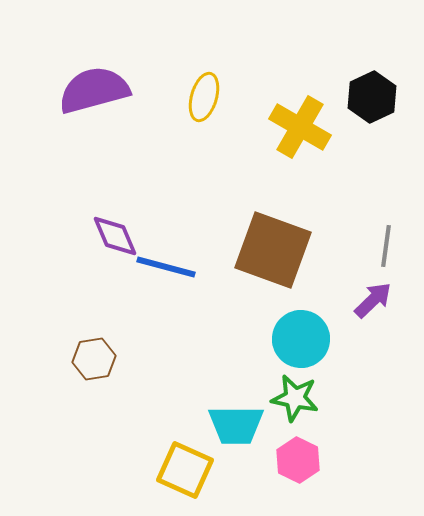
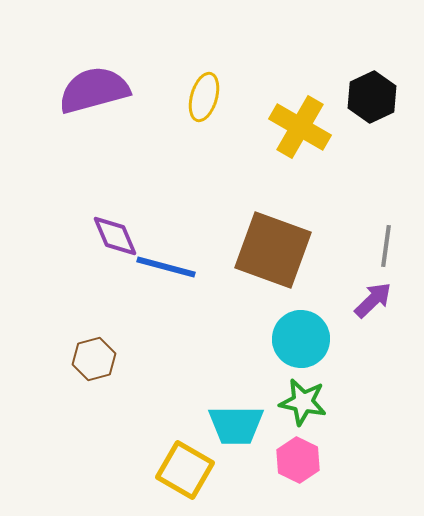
brown hexagon: rotated 6 degrees counterclockwise
green star: moved 8 px right, 4 px down
yellow square: rotated 6 degrees clockwise
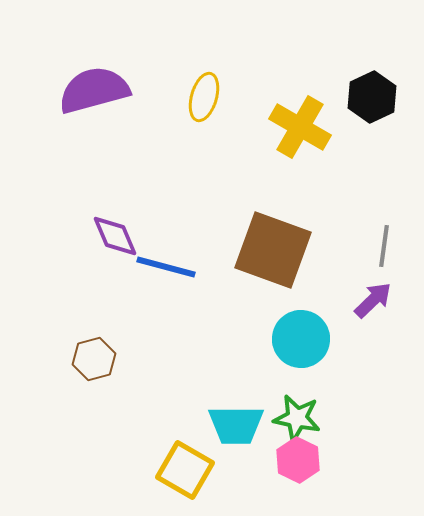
gray line: moved 2 px left
green star: moved 6 px left, 16 px down
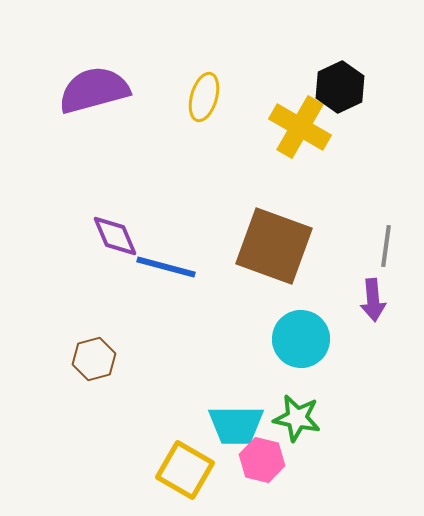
black hexagon: moved 32 px left, 10 px up
gray line: moved 2 px right
brown square: moved 1 px right, 4 px up
purple arrow: rotated 129 degrees clockwise
pink hexagon: moved 36 px left; rotated 12 degrees counterclockwise
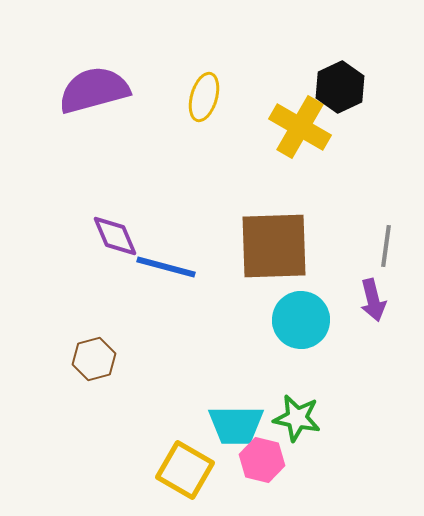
brown square: rotated 22 degrees counterclockwise
purple arrow: rotated 9 degrees counterclockwise
cyan circle: moved 19 px up
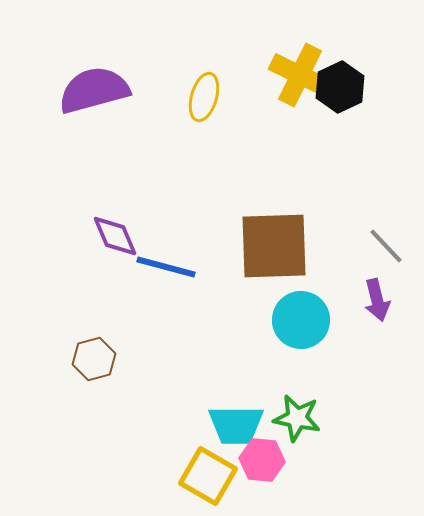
yellow cross: moved 52 px up; rotated 4 degrees counterclockwise
gray line: rotated 51 degrees counterclockwise
purple arrow: moved 4 px right
pink hexagon: rotated 9 degrees counterclockwise
yellow square: moved 23 px right, 6 px down
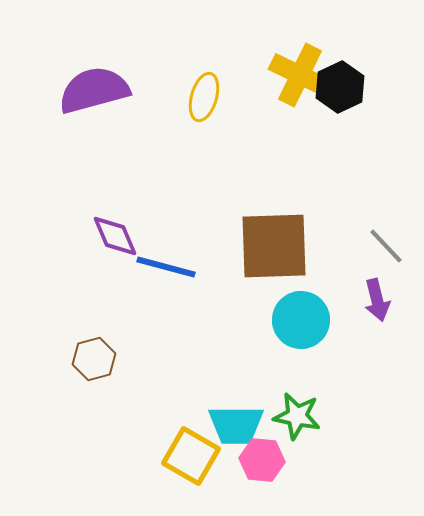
green star: moved 2 px up
yellow square: moved 17 px left, 20 px up
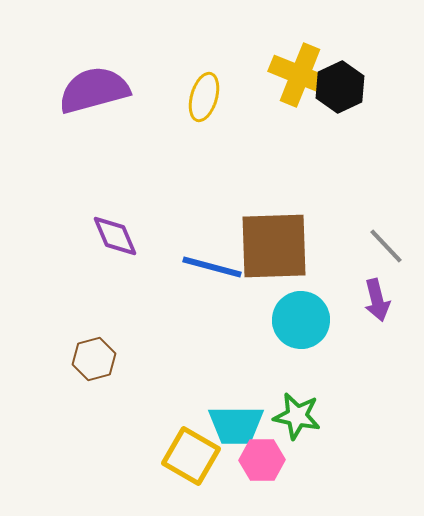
yellow cross: rotated 4 degrees counterclockwise
blue line: moved 46 px right
pink hexagon: rotated 6 degrees counterclockwise
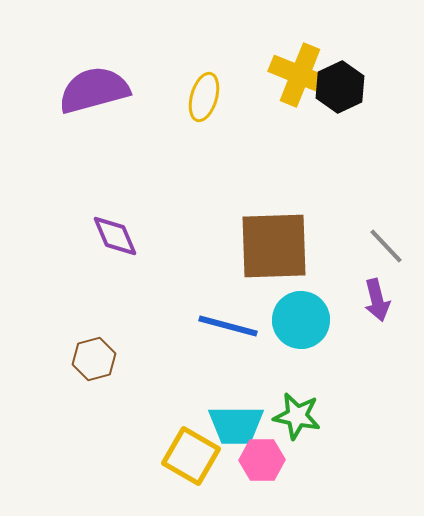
blue line: moved 16 px right, 59 px down
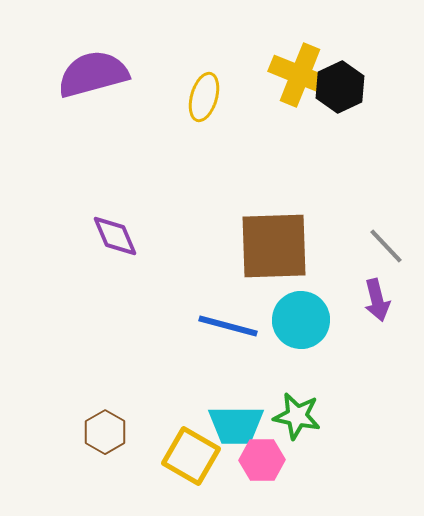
purple semicircle: moved 1 px left, 16 px up
brown hexagon: moved 11 px right, 73 px down; rotated 15 degrees counterclockwise
